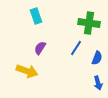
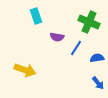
green cross: moved 1 px up; rotated 15 degrees clockwise
purple semicircle: moved 17 px right, 11 px up; rotated 112 degrees counterclockwise
blue semicircle: rotated 120 degrees counterclockwise
yellow arrow: moved 2 px left, 1 px up
blue arrow: rotated 24 degrees counterclockwise
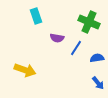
purple semicircle: moved 1 px down
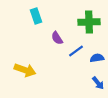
green cross: rotated 25 degrees counterclockwise
purple semicircle: rotated 48 degrees clockwise
blue line: moved 3 px down; rotated 21 degrees clockwise
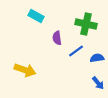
cyan rectangle: rotated 42 degrees counterclockwise
green cross: moved 3 px left, 2 px down; rotated 15 degrees clockwise
purple semicircle: rotated 24 degrees clockwise
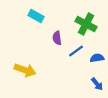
green cross: rotated 15 degrees clockwise
blue arrow: moved 1 px left, 1 px down
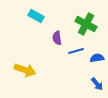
blue line: rotated 21 degrees clockwise
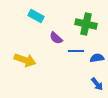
green cross: rotated 15 degrees counterclockwise
purple semicircle: moved 1 px left; rotated 40 degrees counterclockwise
blue line: rotated 14 degrees clockwise
yellow arrow: moved 10 px up
